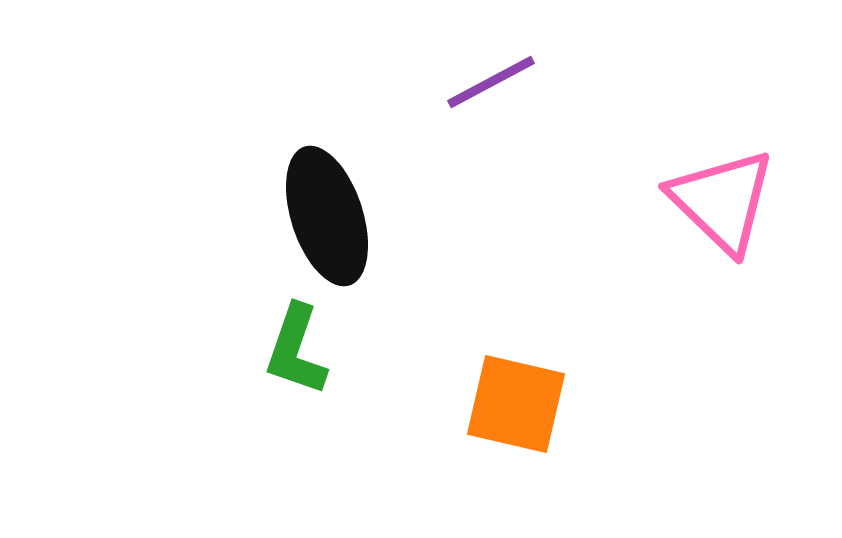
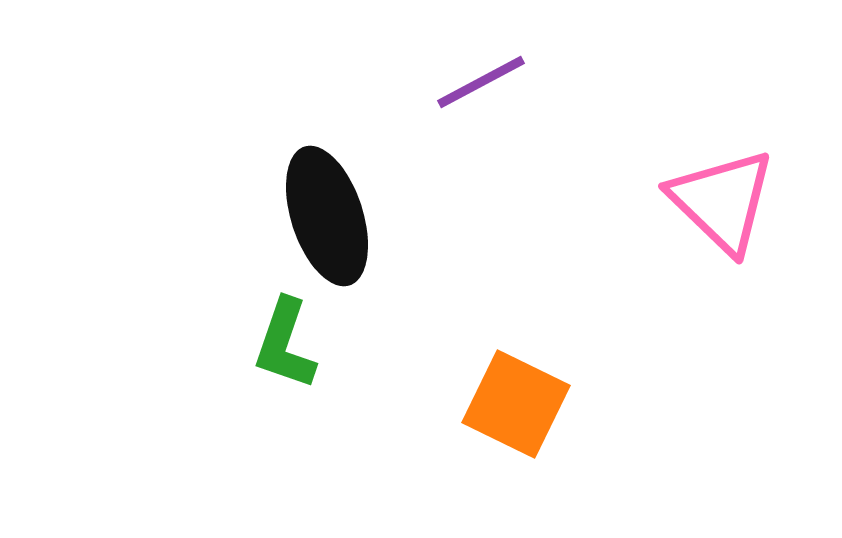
purple line: moved 10 px left
green L-shape: moved 11 px left, 6 px up
orange square: rotated 13 degrees clockwise
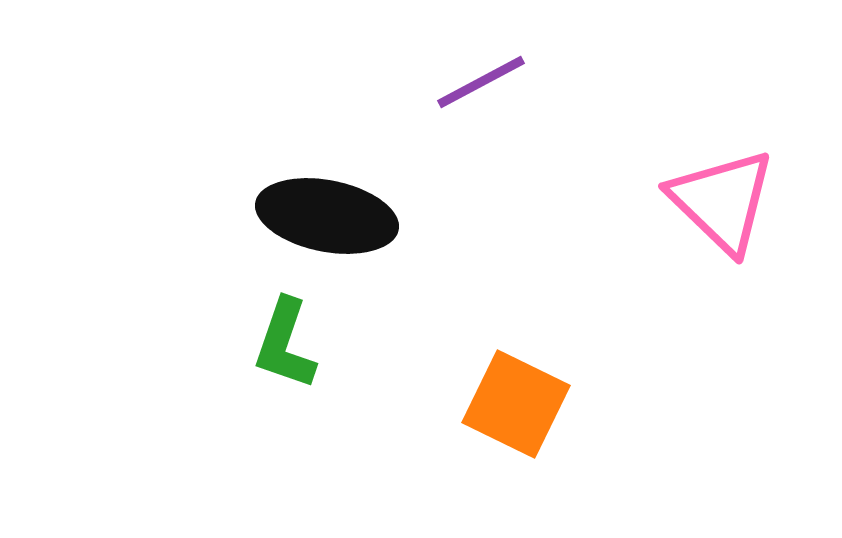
black ellipse: rotated 61 degrees counterclockwise
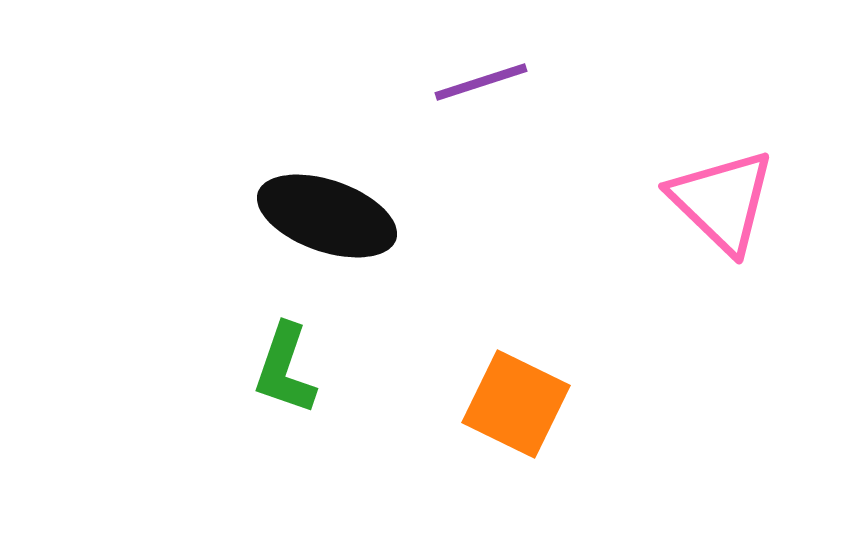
purple line: rotated 10 degrees clockwise
black ellipse: rotated 8 degrees clockwise
green L-shape: moved 25 px down
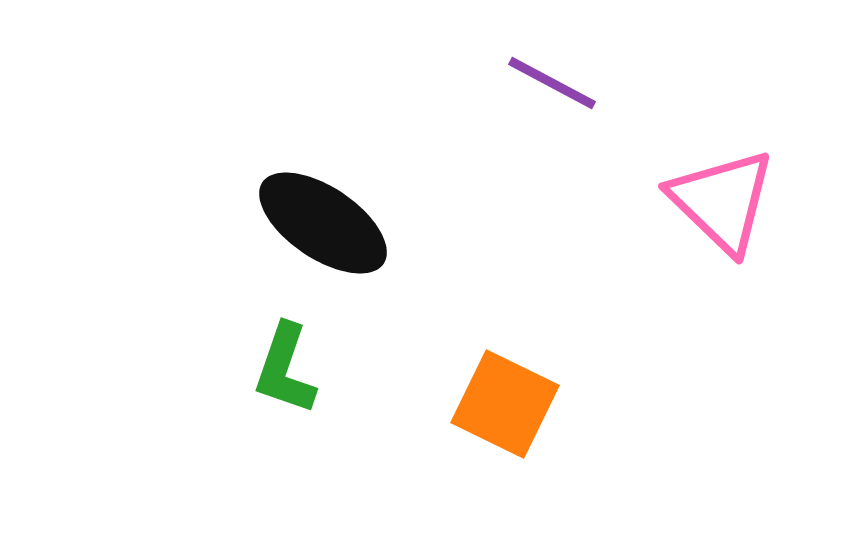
purple line: moved 71 px right, 1 px down; rotated 46 degrees clockwise
black ellipse: moved 4 px left, 7 px down; rotated 15 degrees clockwise
orange square: moved 11 px left
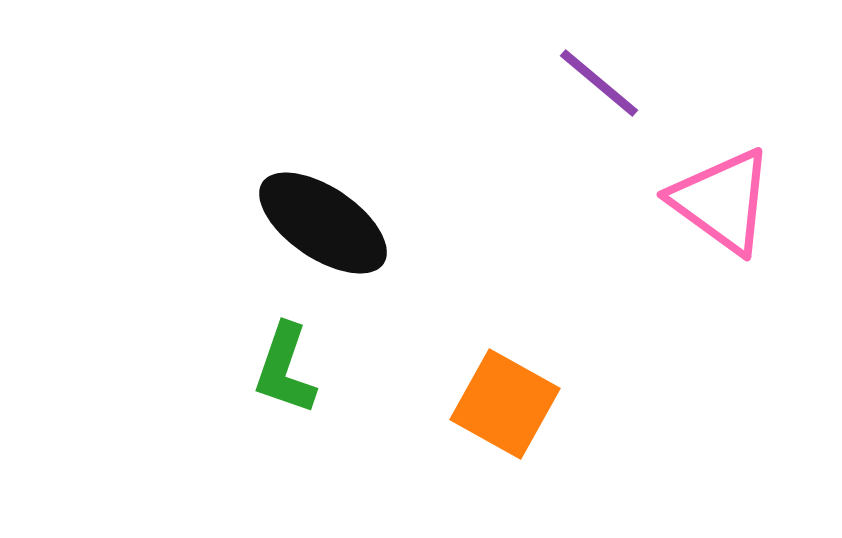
purple line: moved 47 px right; rotated 12 degrees clockwise
pink triangle: rotated 8 degrees counterclockwise
orange square: rotated 3 degrees clockwise
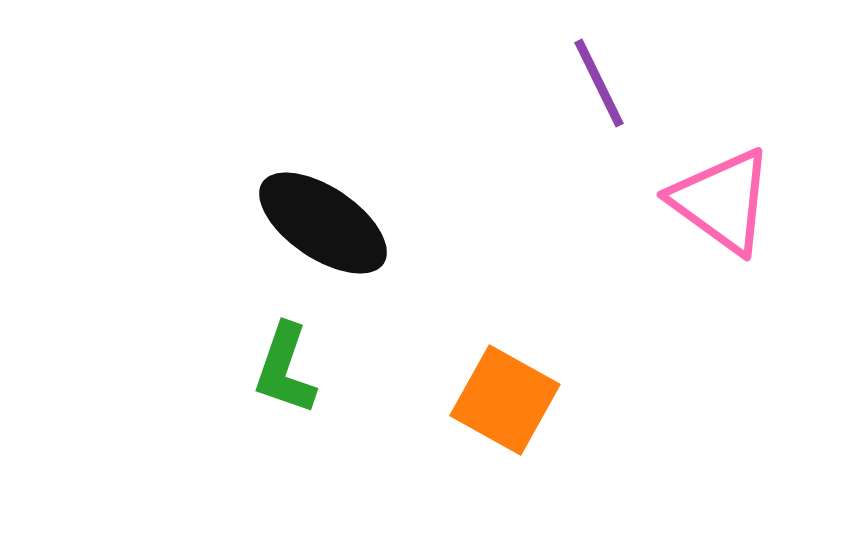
purple line: rotated 24 degrees clockwise
orange square: moved 4 px up
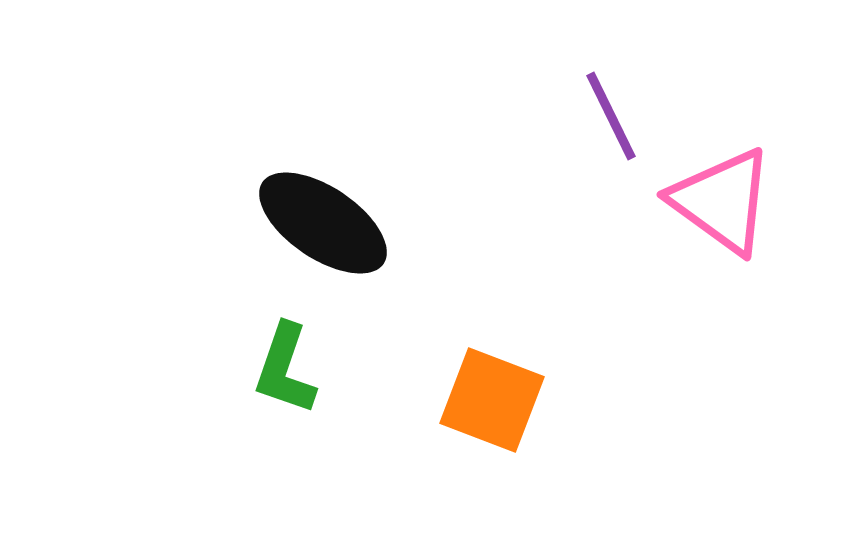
purple line: moved 12 px right, 33 px down
orange square: moved 13 px left; rotated 8 degrees counterclockwise
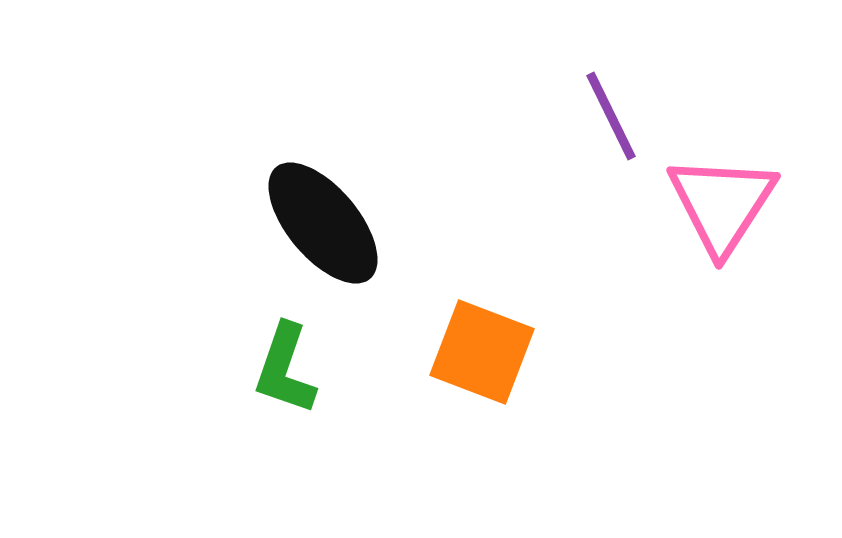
pink triangle: moved 3 px down; rotated 27 degrees clockwise
black ellipse: rotated 16 degrees clockwise
orange square: moved 10 px left, 48 px up
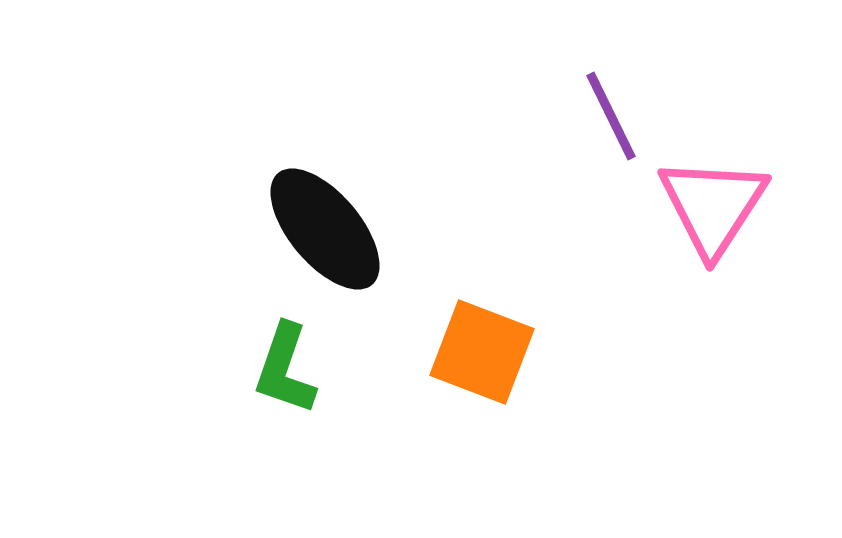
pink triangle: moved 9 px left, 2 px down
black ellipse: moved 2 px right, 6 px down
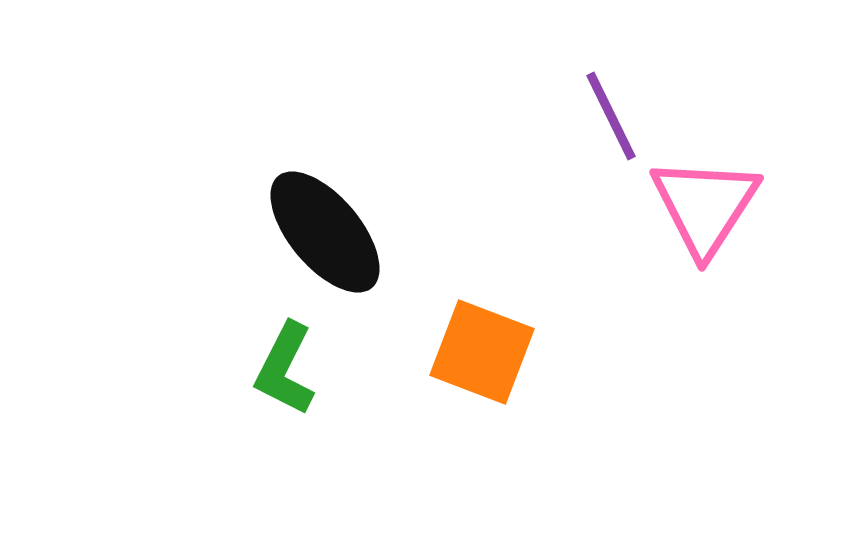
pink triangle: moved 8 px left
black ellipse: moved 3 px down
green L-shape: rotated 8 degrees clockwise
